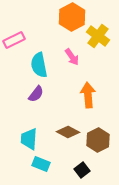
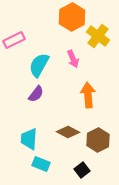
pink arrow: moved 1 px right, 2 px down; rotated 12 degrees clockwise
cyan semicircle: rotated 40 degrees clockwise
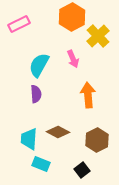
yellow cross: rotated 10 degrees clockwise
pink rectangle: moved 5 px right, 16 px up
purple semicircle: rotated 42 degrees counterclockwise
brown diamond: moved 10 px left
brown hexagon: moved 1 px left
